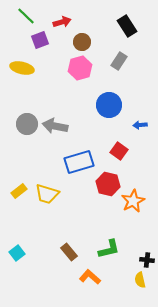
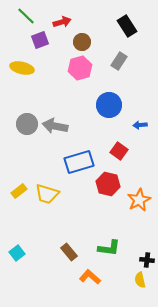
orange star: moved 6 px right, 1 px up
green L-shape: moved 1 px up; rotated 20 degrees clockwise
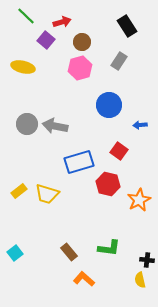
purple square: moved 6 px right; rotated 30 degrees counterclockwise
yellow ellipse: moved 1 px right, 1 px up
cyan square: moved 2 px left
orange L-shape: moved 6 px left, 2 px down
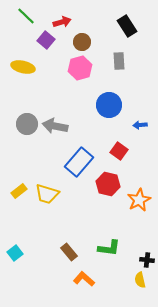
gray rectangle: rotated 36 degrees counterclockwise
blue rectangle: rotated 32 degrees counterclockwise
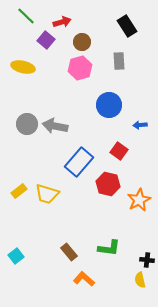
cyan square: moved 1 px right, 3 px down
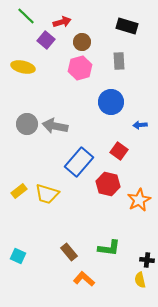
black rectangle: rotated 40 degrees counterclockwise
blue circle: moved 2 px right, 3 px up
cyan square: moved 2 px right; rotated 28 degrees counterclockwise
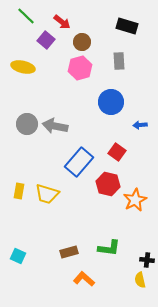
red arrow: rotated 54 degrees clockwise
red square: moved 2 px left, 1 px down
yellow rectangle: rotated 42 degrees counterclockwise
orange star: moved 4 px left
brown rectangle: rotated 66 degrees counterclockwise
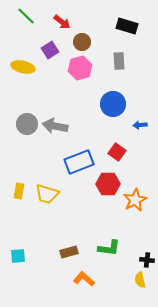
purple square: moved 4 px right, 10 px down; rotated 18 degrees clockwise
blue circle: moved 2 px right, 2 px down
blue rectangle: rotated 28 degrees clockwise
red hexagon: rotated 15 degrees counterclockwise
cyan square: rotated 28 degrees counterclockwise
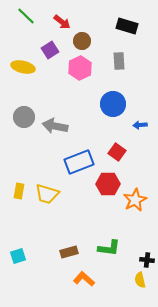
brown circle: moved 1 px up
pink hexagon: rotated 10 degrees counterclockwise
gray circle: moved 3 px left, 7 px up
cyan square: rotated 14 degrees counterclockwise
